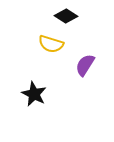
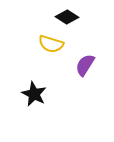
black diamond: moved 1 px right, 1 px down
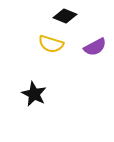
black diamond: moved 2 px left, 1 px up; rotated 10 degrees counterclockwise
purple semicircle: moved 10 px right, 18 px up; rotated 150 degrees counterclockwise
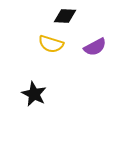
black diamond: rotated 20 degrees counterclockwise
